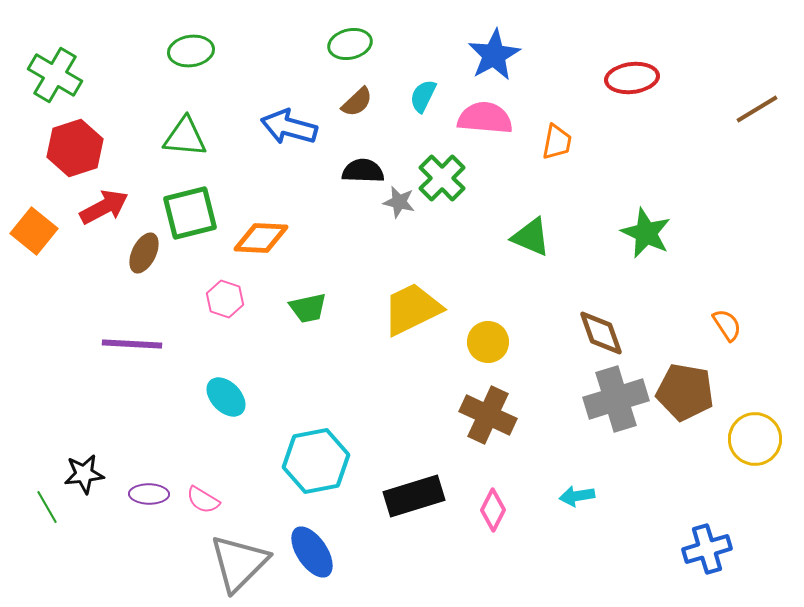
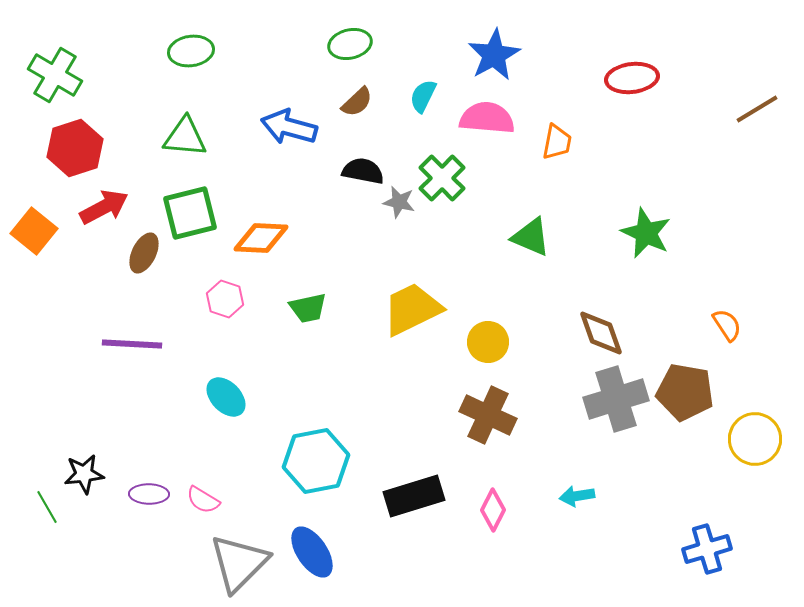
pink semicircle at (485, 118): moved 2 px right
black semicircle at (363, 171): rotated 9 degrees clockwise
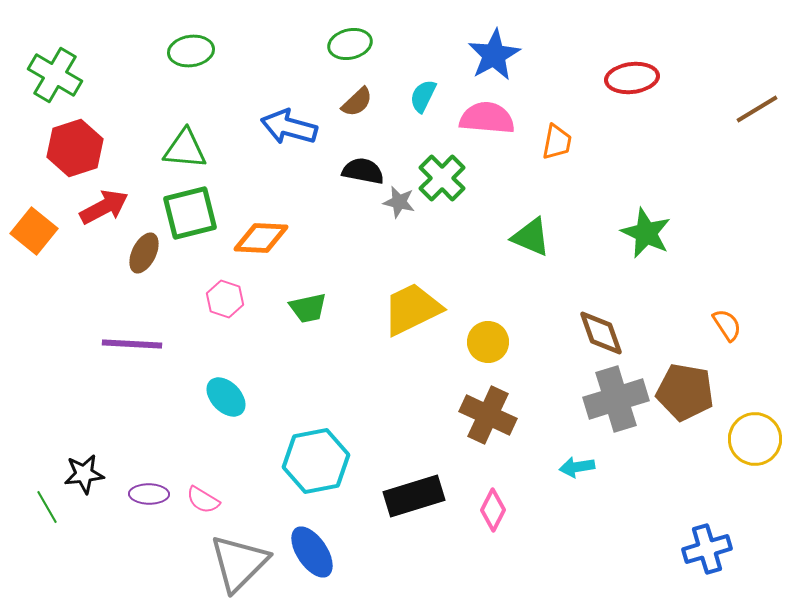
green triangle at (185, 137): moved 12 px down
cyan arrow at (577, 496): moved 29 px up
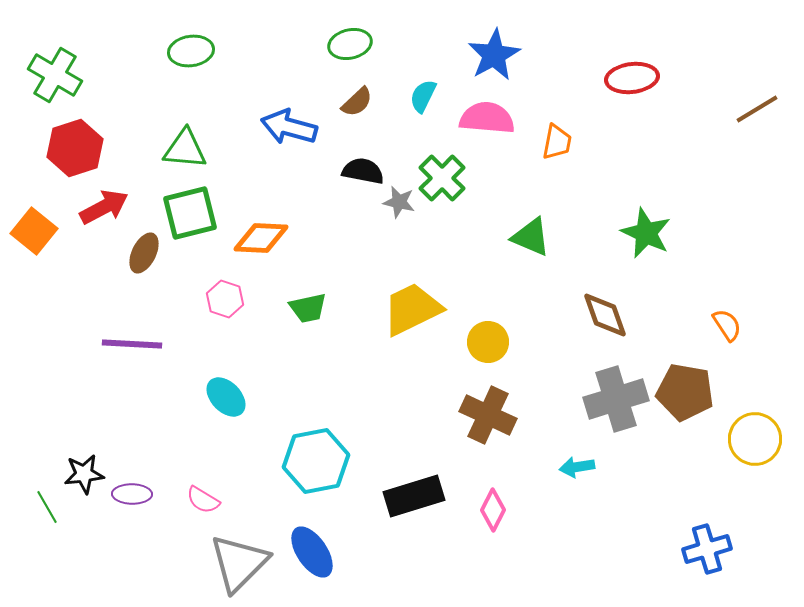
brown diamond at (601, 333): moved 4 px right, 18 px up
purple ellipse at (149, 494): moved 17 px left
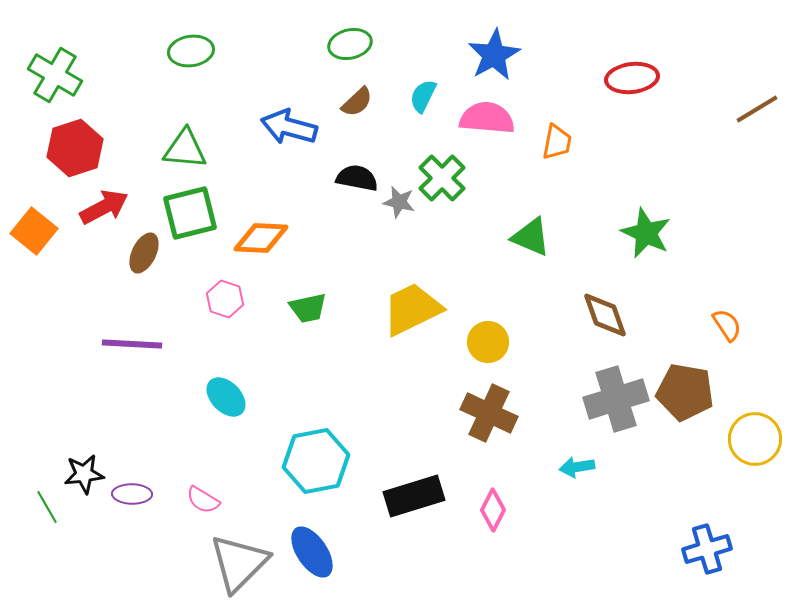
black semicircle at (363, 171): moved 6 px left, 7 px down
brown cross at (488, 415): moved 1 px right, 2 px up
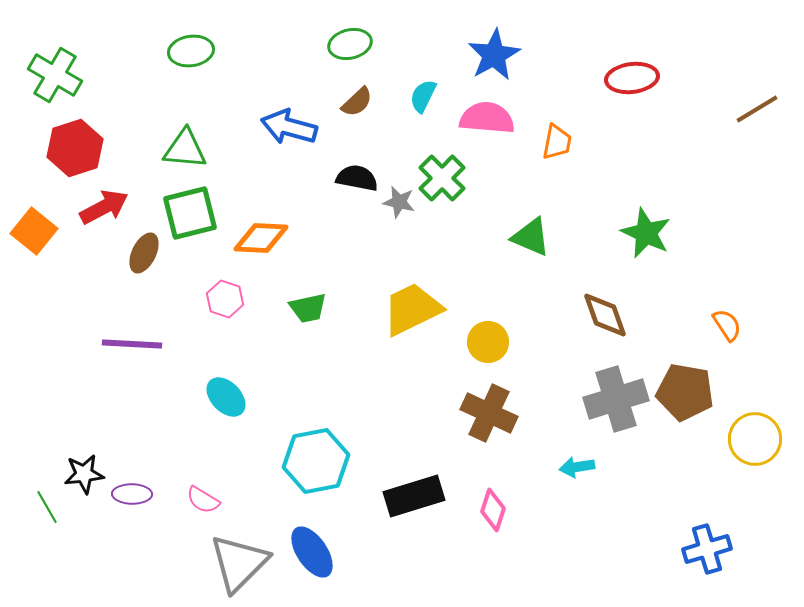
pink diamond at (493, 510): rotated 9 degrees counterclockwise
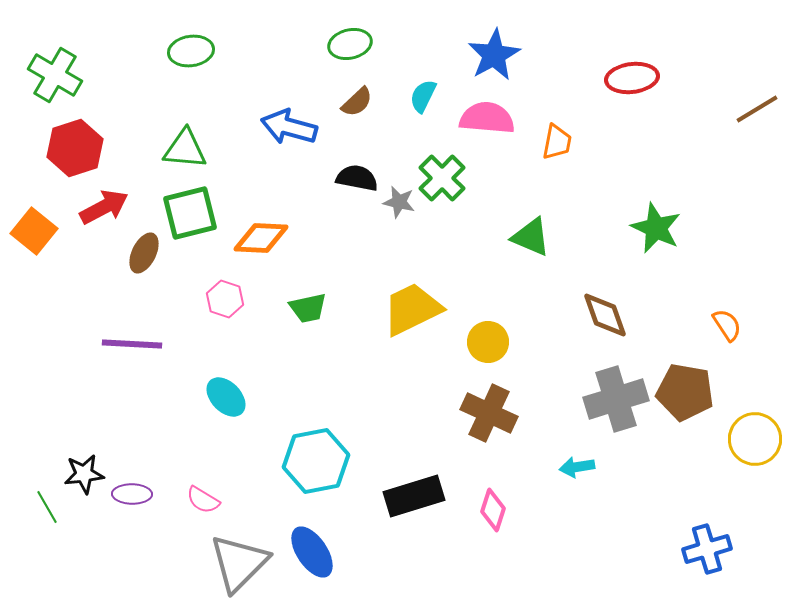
green star at (646, 233): moved 10 px right, 5 px up
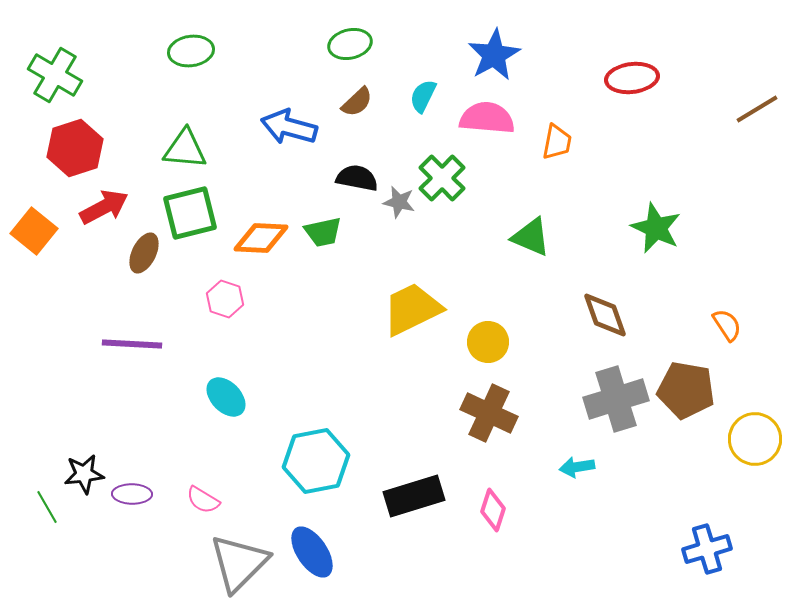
green trapezoid at (308, 308): moved 15 px right, 76 px up
brown pentagon at (685, 392): moved 1 px right, 2 px up
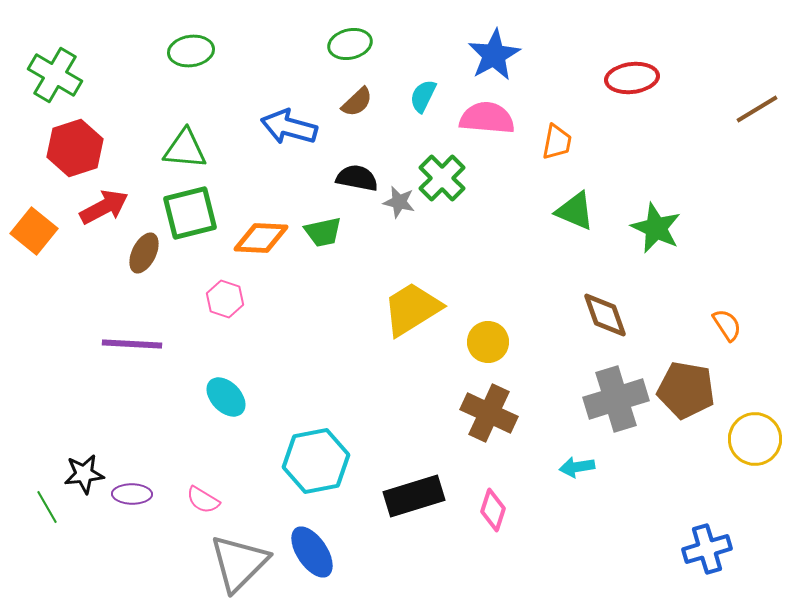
green triangle at (531, 237): moved 44 px right, 26 px up
yellow trapezoid at (412, 309): rotated 6 degrees counterclockwise
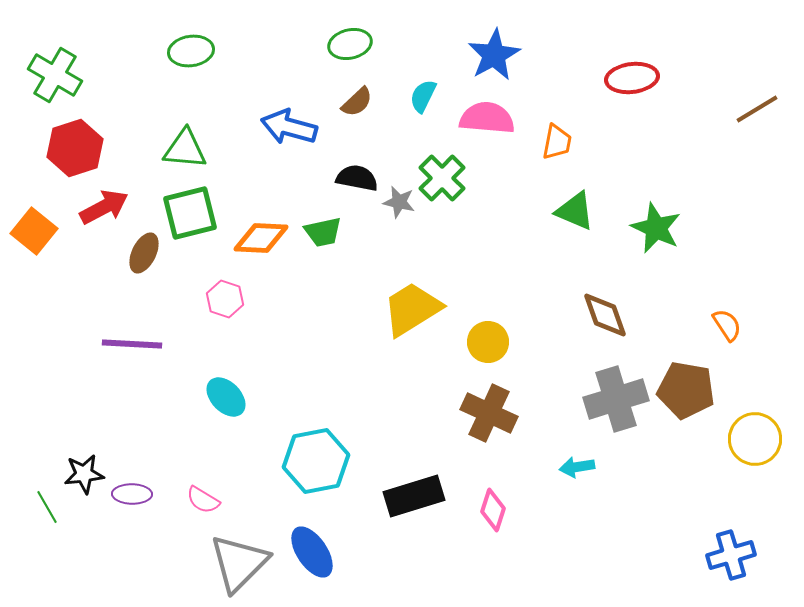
blue cross at (707, 549): moved 24 px right, 6 px down
